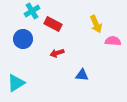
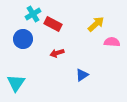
cyan cross: moved 1 px right, 3 px down
yellow arrow: rotated 108 degrees counterclockwise
pink semicircle: moved 1 px left, 1 px down
blue triangle: rotated 40 degrees counterclockwise
cyan triangle: rotated 24 degrees counterclockwise
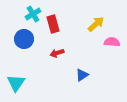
red rectangle: rotated 48 degrees clockwise
blue circle: moved 1 px right
